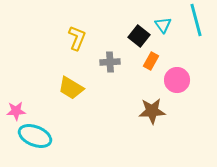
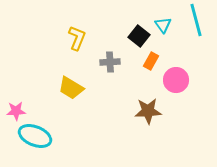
pink circle: moved 1 px left
brown star: moved 4 px left
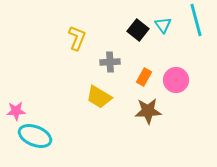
black square: moved 1 px left, 6 px up
orange rectangle: moved 7 px left, 16 px down
yellow trapezoid: moved 28 px right, 9 px down
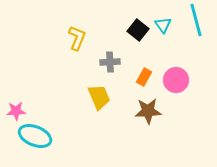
yellow trapezoid: rotated 144 degrees counterclockwise
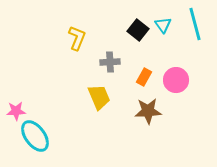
cyan line: moved 1 px left, 4 px down
cyan ellipse: rotated 32 degrees clockwise
